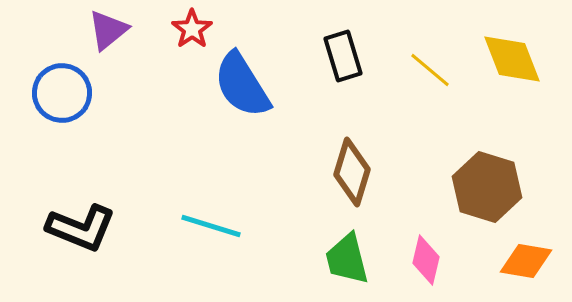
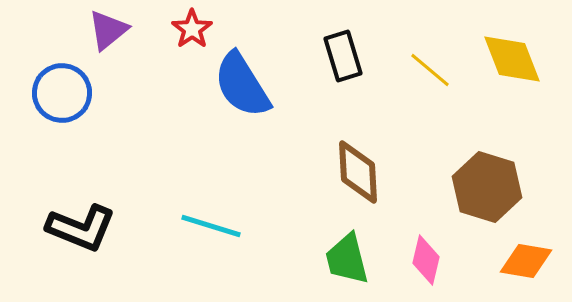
brown diamond: moved 6 px right; rotated 20 degrees counterclockwise
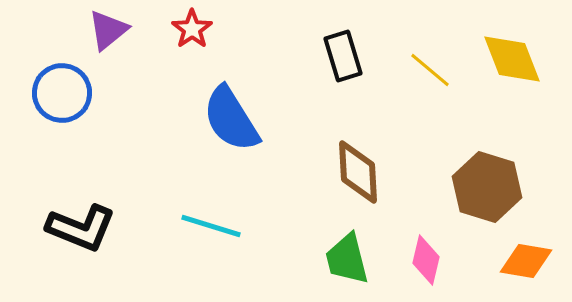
blue semicircle: moved 11 px left, 34 px down
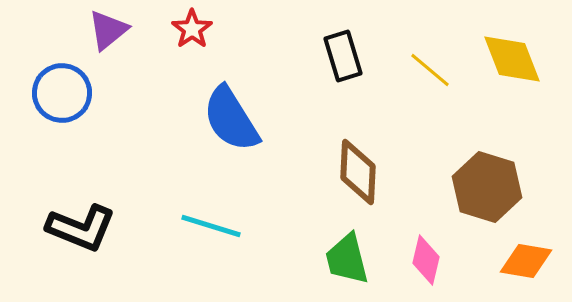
brown diamond: rotated 6 degrees clockwise
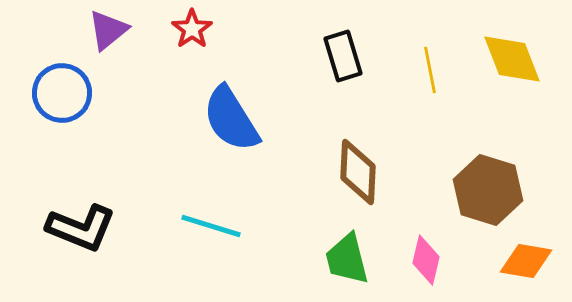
yellow line: rotated 39 degrees clockwise
brown hexagon: moved 1 px right, 3 px down
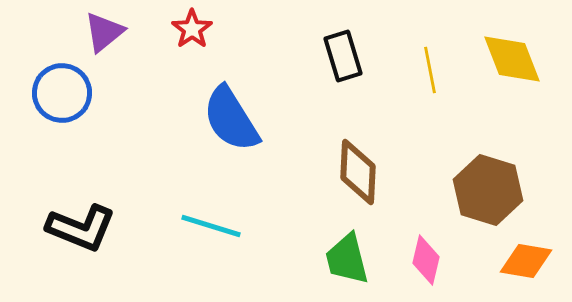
purple triangle: moved 4 px left, 2 px down
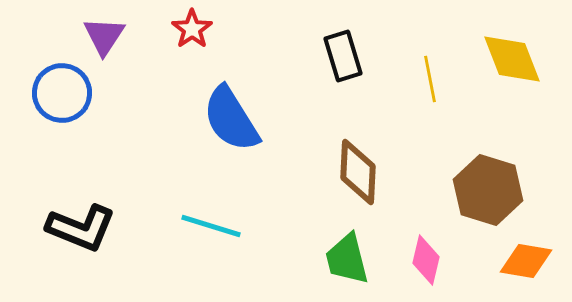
purple triangle: moved 4 px down; rotated 18 degrees counterclockwise
yellow line: moved 9 px down
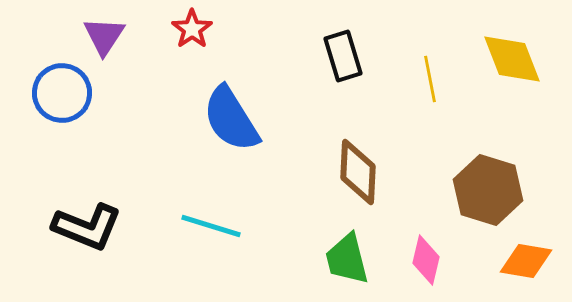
black L-shape: moved 6 px right, 1 px up
